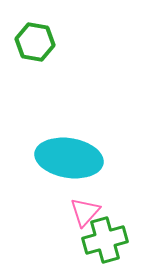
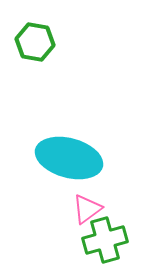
cyan ellipse: rotated 6 degrees clockwise
pink triangle: moved 2 px right, 3 px up; rotated 12 degrees clockwise
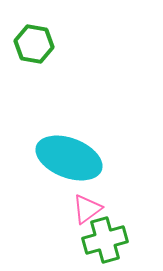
green hexagon: moved 1 px left, 2 px down
cyan ellipse: rotated 6 degrees clockwise
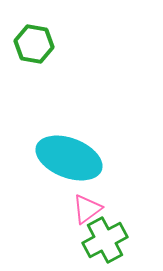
green cross: rotated 12 degrees counterclockwise
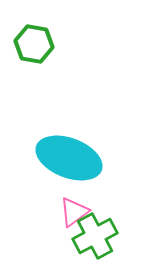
pink triangle: moved 13 px left, 3 px down
green cross: moved 10 px left, 4 px up
